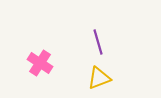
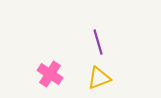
pink cross: moved 10 px right, 11 px down
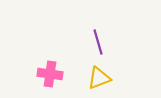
pink cross: rotated 25 degrees counterclockwise
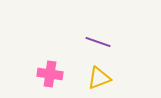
purple line: rotated 55 degrees counterclockwise
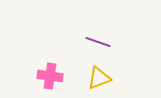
pink cross: moved 2 px down
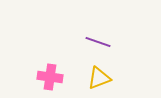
pink cross: moved 1 px down
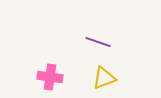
yellow triangle: moved 5 px right
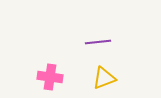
purple line: rotated 25 degrees counterclockwise
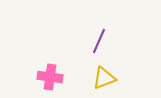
purple line: moved 1 px right, 1 px up; rotated 60 degrees counterclockwise
